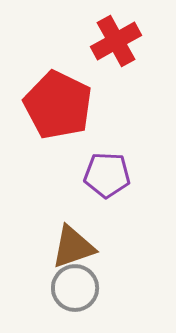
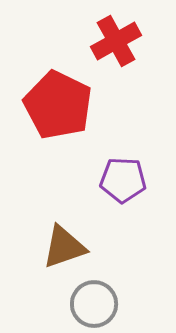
purple pentagon: moved 16 px right, 5 px down
brown triangle: moved 9 px left
gray circle: moved 19 px right, 16 px down
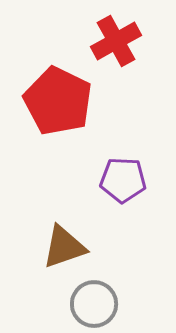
red pentagon: moved 4 px up
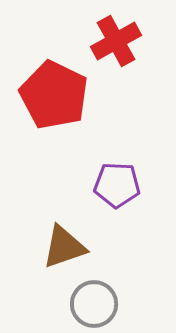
red pentagon: moved 4 px left, 6 px up
purple pentagon: moved 6 px left, 5 px down
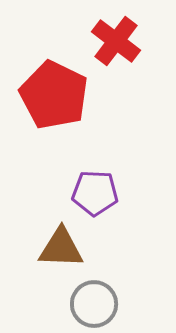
red cross: rotated 24 degrees counterclockwise
purple pentagon: moved 22 px left, 8 px down
brown triangle: moved 3 px left, 1 px down; rotated 21 degrees clockwise
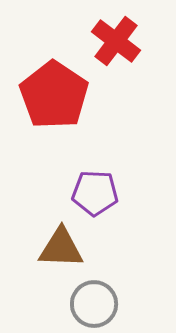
red pentagon: rotated 8 degrees clockwise
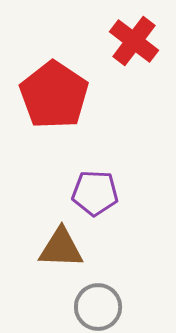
red cross: moved 18 px right
gray circle: moved 4 px right, 3 px down
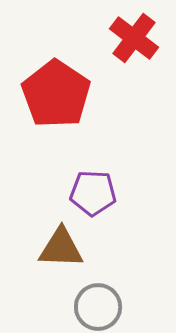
red cross: moved 3 px up
red pentagon: moved 2 px right, 1 px up
purple pentagon: moved 2 px left
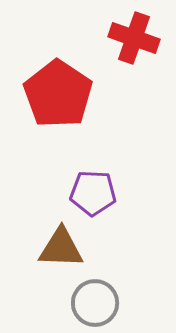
red cross: rotated 18 degrees counterclockwise
red pentagon: moved 2 px right
gray circle: moved 3 px left, 4 px up
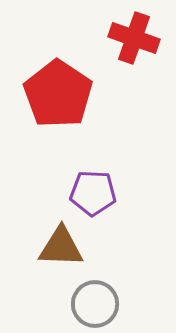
brown triangle: moved 1 px up
gray circle: moved 1 px down
